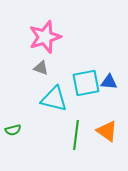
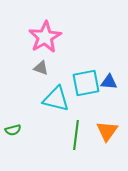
pink star: rotated 12 degrees counterclockwise
cyan triangle: moved 2 px right
orange triangle: rotated 30 degrees clockwise
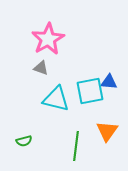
pink star: moved 3 px right, 2 px down
cyan square: moved 4 px right, 8 px down
green semicircle: moved 11 px right, 11 px down
green line: moved 11 px down
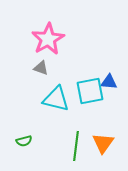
orange triangle: moved 4 px left, 12 px down
